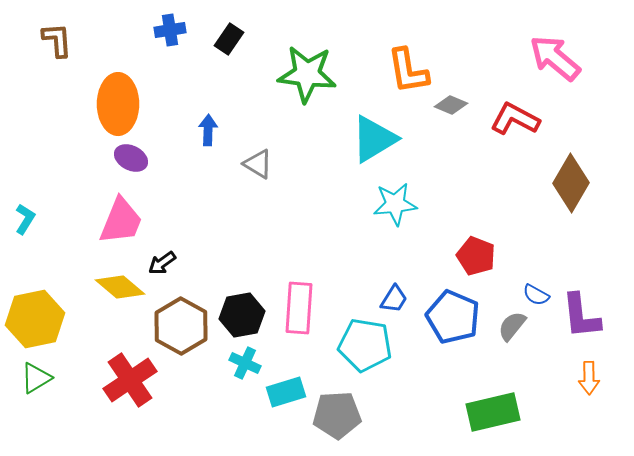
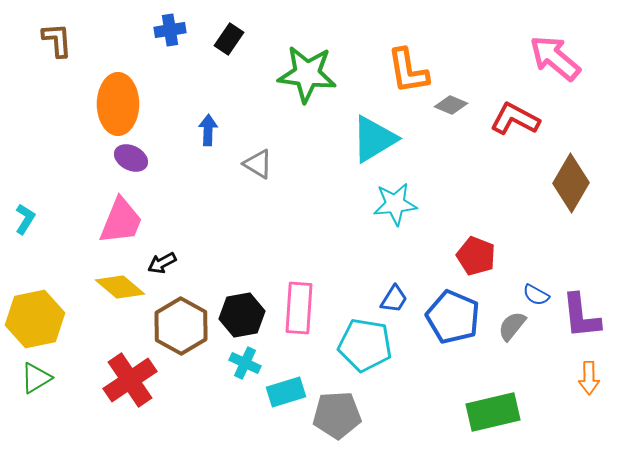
black arrow: rotated 8 degrees clockwise
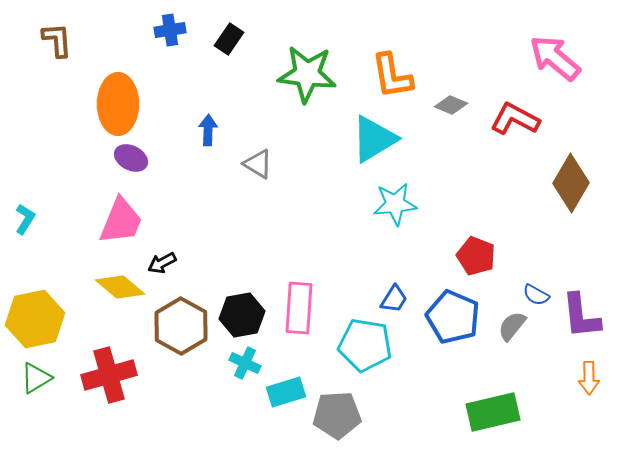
orange L-shape: moved 16 px left, 5 px down
red cross: moved 21 px left, 5 px up; rotated 18 degrees clockwise
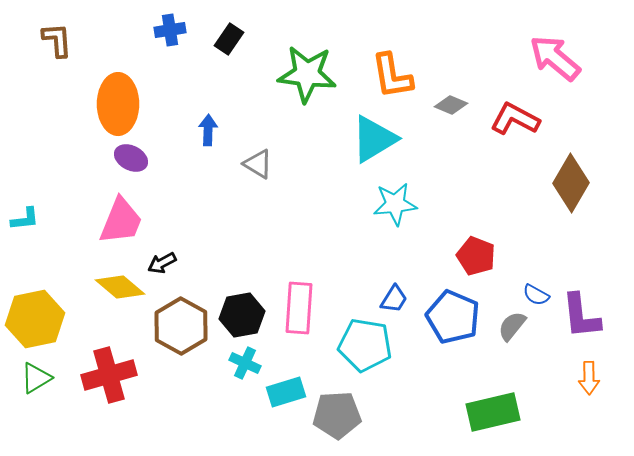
cyan L-shape: rotated 52 degrees clockwise
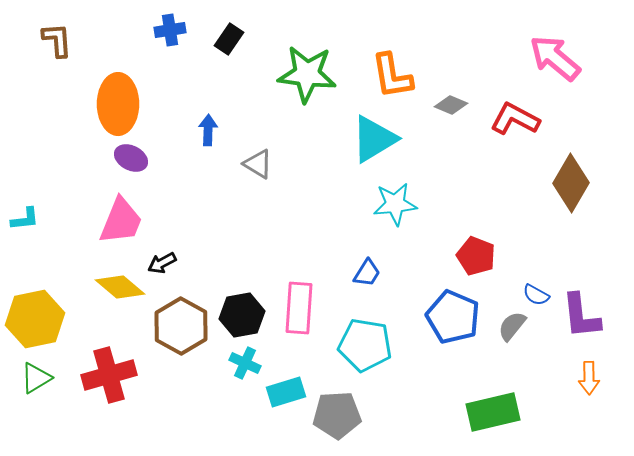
blue trapezoid: moved 27 px left, 26 px up
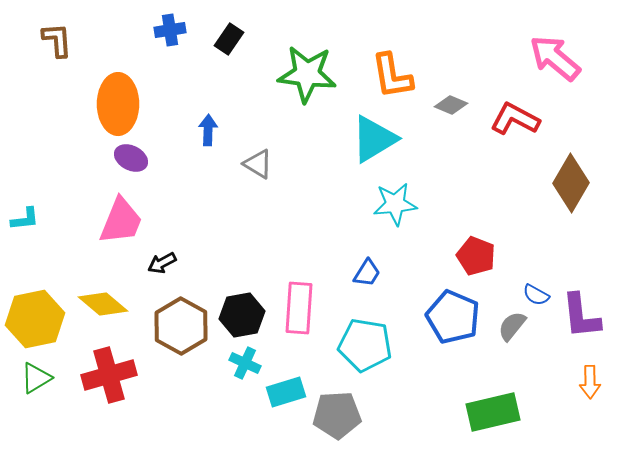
yellow diamond: moved 17 px left, 17 px down
orange arrow: moved 1 px right, 4 px down
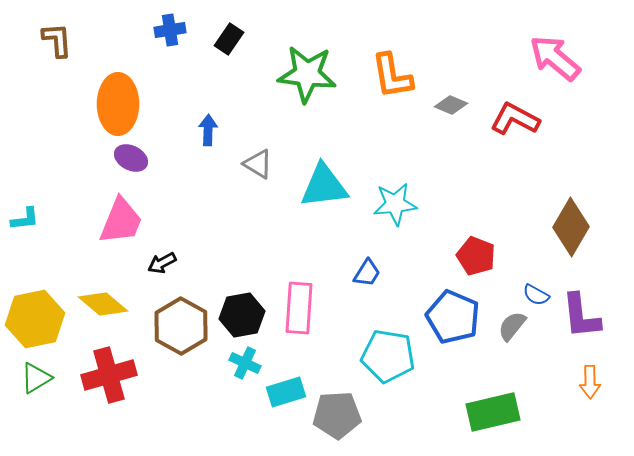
cyan triangle: moved 50 px left, 47 px down; rotated 24 degrees clockwise
brown diamond: moved 44 px down
cyan pentagon: moved 23 px right, 11 px down
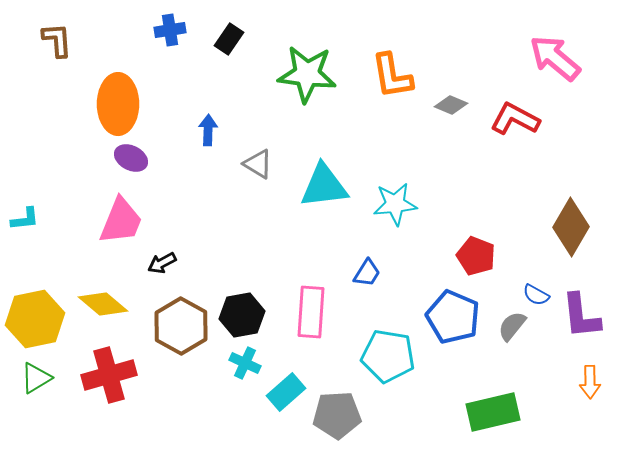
pink rectangle: moved 12 px right, 4 px down
cyan rectangle: rotated 24 degrees counterclockwise
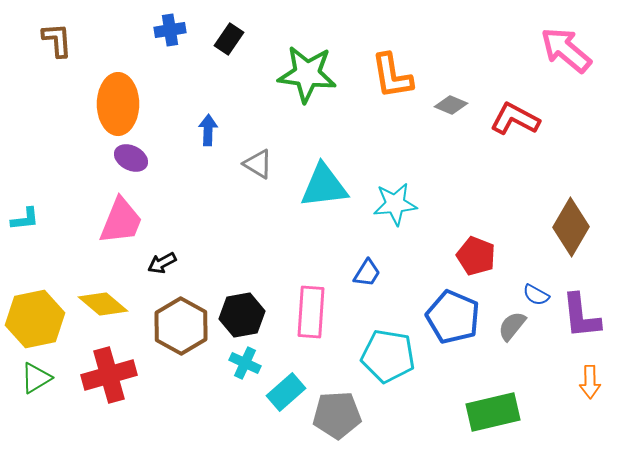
pink arrow: moved 11 px right, 8 px up
